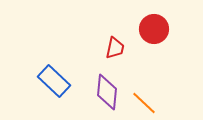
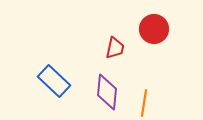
orange line: rotated 56 degrees clockwise
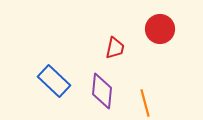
red circle: moved 6 px right
purple diamond: moved 5 px left, 1 px up
orange line: moved 1 px right; rotated 24 degrees counterclockwise
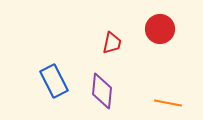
red trapezoid: moved 3 px left, 5 px up
blue rectangle: rotated 20 degrees clockwise
orange line: moved 23 px right; rotated 64 degrees counterclockwise
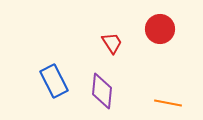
red trapezoid: rotated 45 degrees counterclockwise
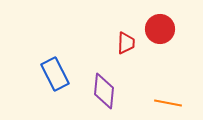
red trapezoid: moved 14 px right; rotated 35 degrees clockwise
blue rectangle: moved 1 px right, 7 px up
purple diamond: moved 2 px right
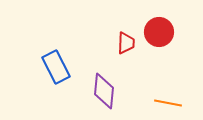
red circle: moved 1 px left, 3 px down
blue rectangle: moved 1 px right, 7 px up
